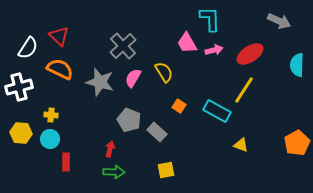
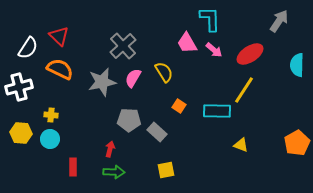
gray arrow: rotated 80 degrees counterclockwise
pink arrow: rotated 54 degrees clockwise
gray star: moved 2 px right; rotated 28 degrees counterclockwise
cyan rectangle: rotated 28 degrees counterclockwise
gray pentagon: rotated 20 degrees counterclockwise
red rectangle: moved 7 px right, 5 px down
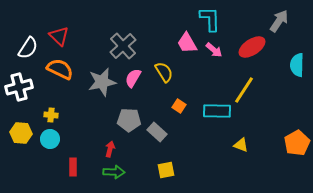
red ellipse: moved 2 px right, 7 px up
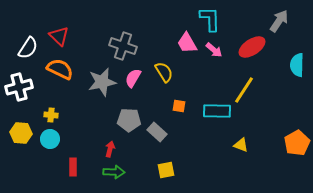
gray cross: rotated 28 degrees counterclockwise
orange square: rotated 24 degrees counterclockwise
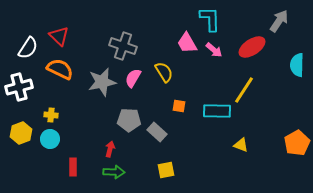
yellow hexagon: rotated 25 degrees counterclockwise
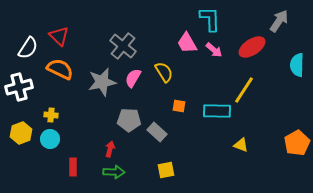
gray cross: rotated 20 degrees clockwise
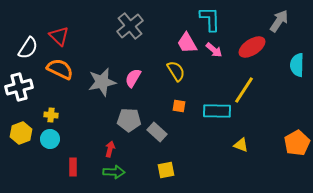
gray cross: moved 7 px right, 20 px up; rotated 12 degrees clockwise
yellow semicircle: moved 12 px right, 1 px up
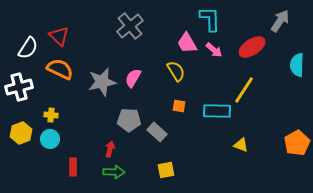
gray arrow: moved 1 px right
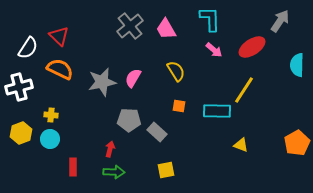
pink trapezoid: moved 21 px left, 14 px up
